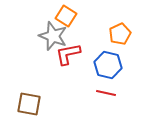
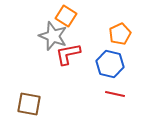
blue hexagon: moved 2 px right, 1 px up
red line: moved 9 px right, 1 px down
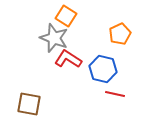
gray star: moved 1 px right, 2 px down
red L-shape: moved 5 px down; rotated 44 degrees clockwise
blue hexagon: moved 7 px left, 5 px down
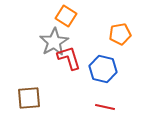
orange pentagon: rotated 15 degrees clockwise
gray star: moved 4 px down; rotated 20 degrees clockwise
red L-shape: moved 1 px right, 1 px up; rotated 40 degrees clockwise
red line: moved 10 px left, 13 px down
brown square: moved 6 px up; rotated 15 degrees counterclockwise
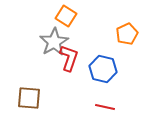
orange pentagon: moved 7 px right; rotated 15 degrees counterclockwise
red L-shape: rotated 36 degrees clockwise
brown square: rotated 10 degrees clockwise
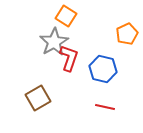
brown square: moved 9 px right; rotated 35 degrees counterclockwise
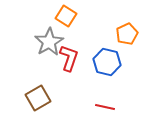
gray star: moved 5 px left
blue hexagon: moved 4 px right, 7 px up
